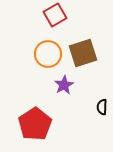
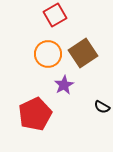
brown square: rotated 16 degrees counterclockwise
black semicircle: rotated 63 degrees counterclockwise
red pentagon: moved 10 px up; rotated 8 degrees clockwise
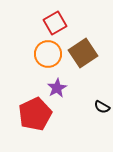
red square: moved 8 px down
purple star: moved 7 px left, 3 px down
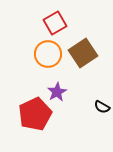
purple star: moved 4 px down
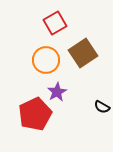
orange circle: moved 2 px left, 6 px down
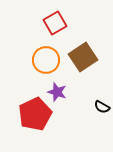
brown square: moved 4 px down
purple star: rotated 24 degrees counterclockwise
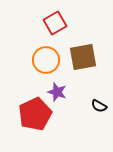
brown square: rotated 24 degrees clockwise
black semicircle: moved 3 px left, 1 px up
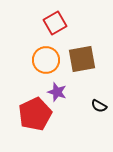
brown square: moved 1 px left, 2 px down
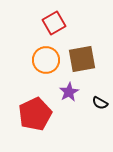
red square: moved 1 px left
purple star: moved 12 px right; rotated 24 degrees clockwise
black semicircle: moved 1 px right, 3 px up
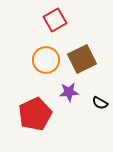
red square: moved 1 px right, 3 px up
brown square: rotated 16 degrees counterclockwise
purple star: rotated 24 degrees clockwise
